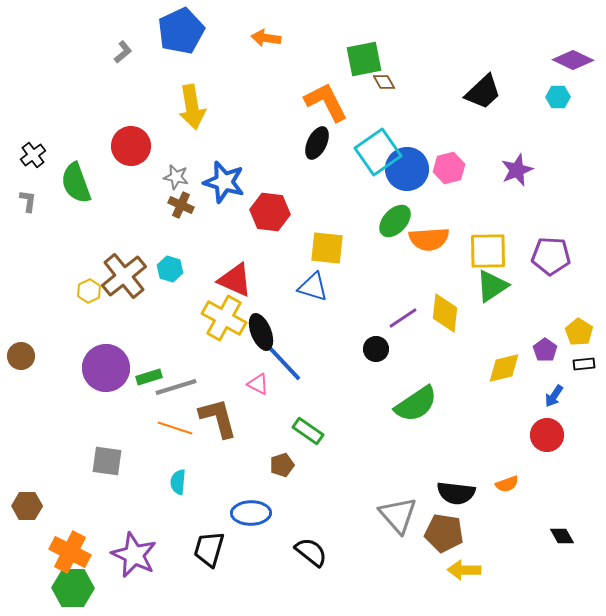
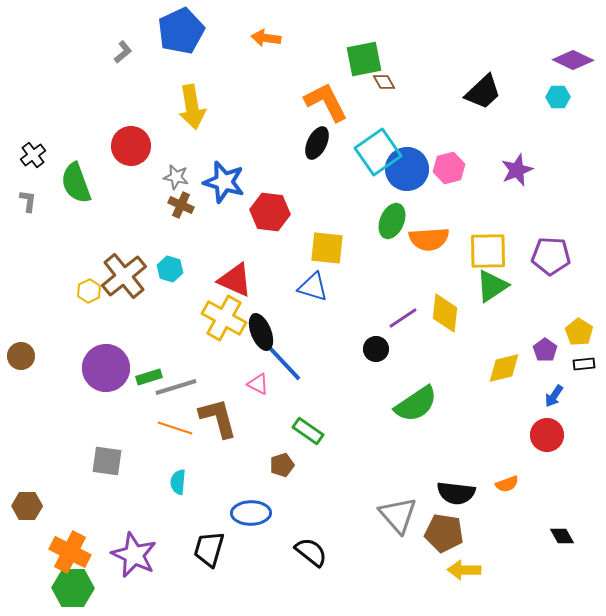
green ellipse at (395, 221): moved 3 px left; rotated 20 degrees counterclockwise
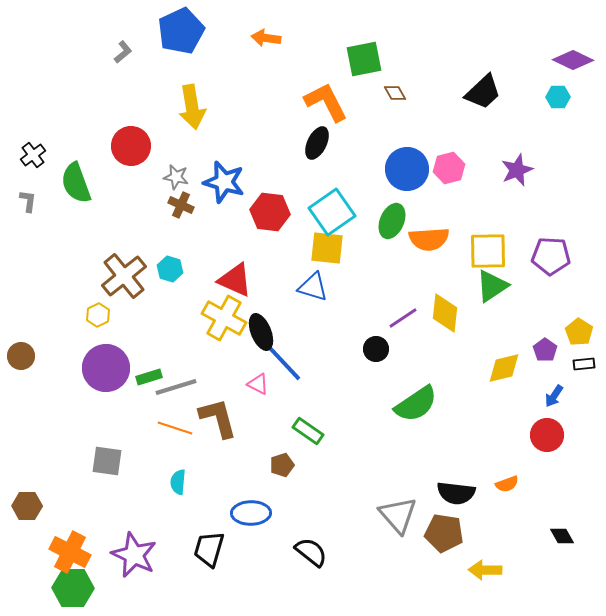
brown diamond at (384, 82): moved 11 px right, 11 px down
cyan square at (378, 152): moved 46 px left, 60 px down
yellow hexagon at (89, 291): moved 9 px right, 24 px down
yellow arrow at (464, 570): moved 21 px right
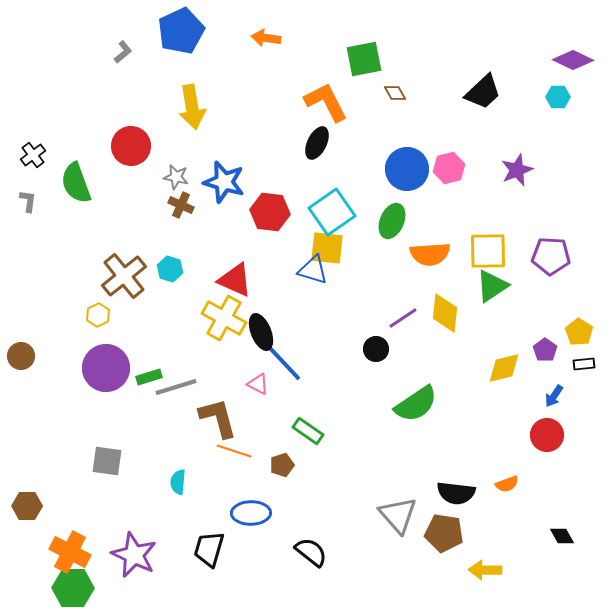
orange semicircle at (429, 239): moved 1 px right, 15 px down
blue triangle at (313, 287): moved 17 px up
orange line at (175, 428): moved 59 px right, 23 px down
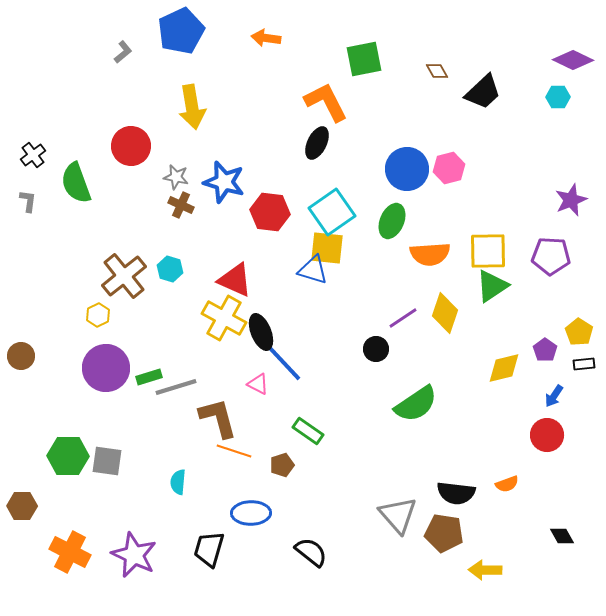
brown diamond at (395, 93): moved 42 px right, 22 px up
purple star at (517, 170): moved 54 px right, 30 px down
yellow diamond at (445, 313): rotated 12 degrees clockwise
brown hexagon at (27, 506): moved 5 px left
green hexagon at (73, 588): moved 5 px left, 132 px up
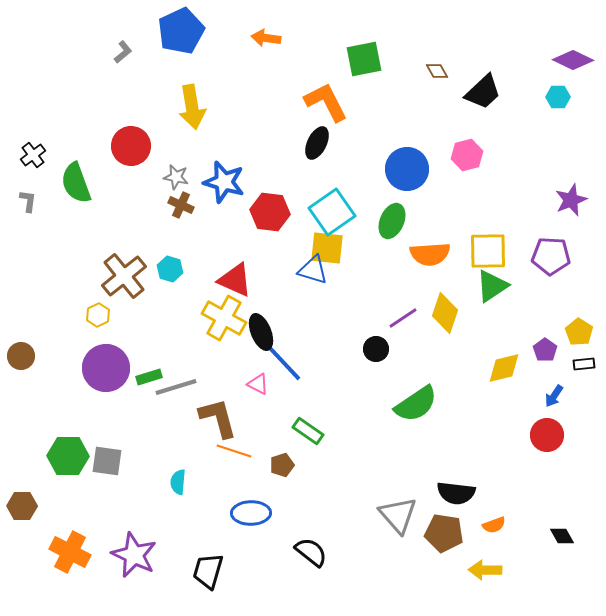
pink hexagon at (449, 168): moved 18 px right, 13 px up
orange semicircle at (507, 484): moved 13 px left, 41 px down
black trapezoid at (209, 549): moved 1 px left, 22 px down
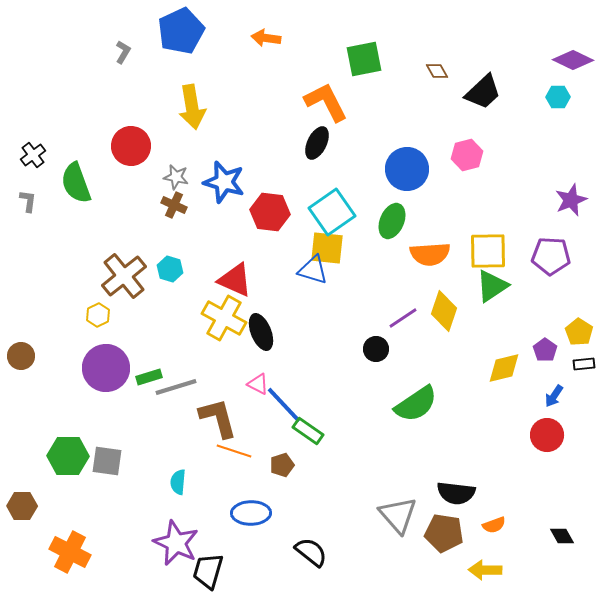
gray L-shape at (123, 52): rotated 20 degrees counterclockwise
brown cross at (181, 205): moved 7 px left
yellow diamond at (445, 313): moved 1 px left, 2 px up
blue line at (284, 363): moved 42 px down
purple star at (134, 555): moved 42 px right, 12 px up
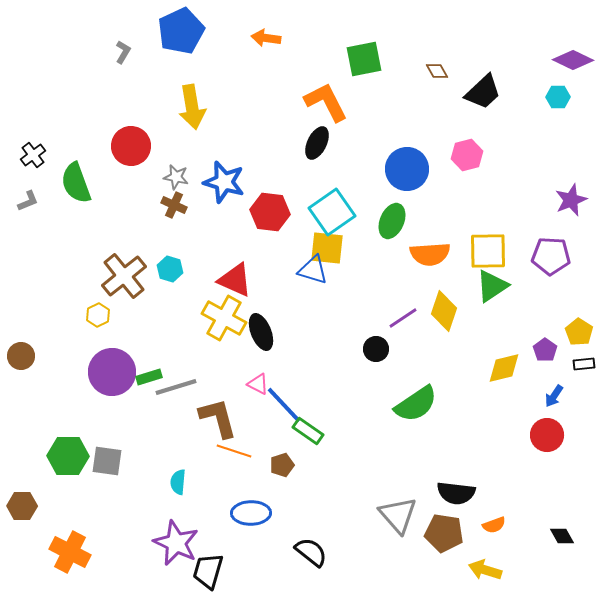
gray L-shape at (28, 201): rotated 60 degrees clockwise
purple circle at (106, 368): moved 6 px right, 4 px down
yellow arrow at (485, 570): rotated 16 degrees clockwise
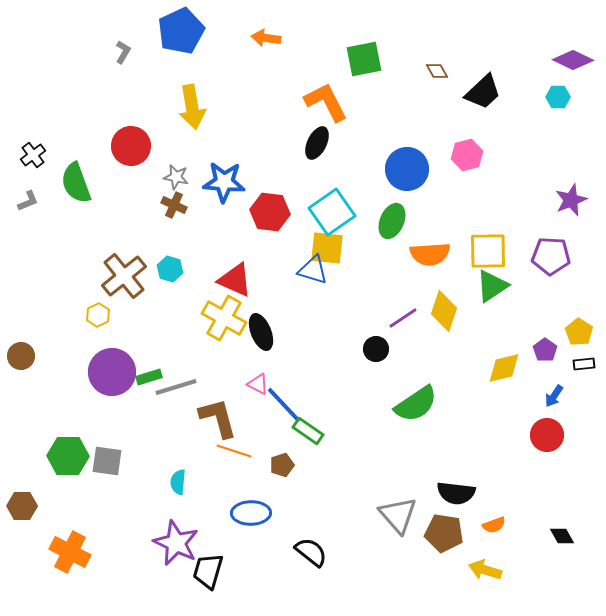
blue star at (224, 182): rotated 12 degrees counterclockwise
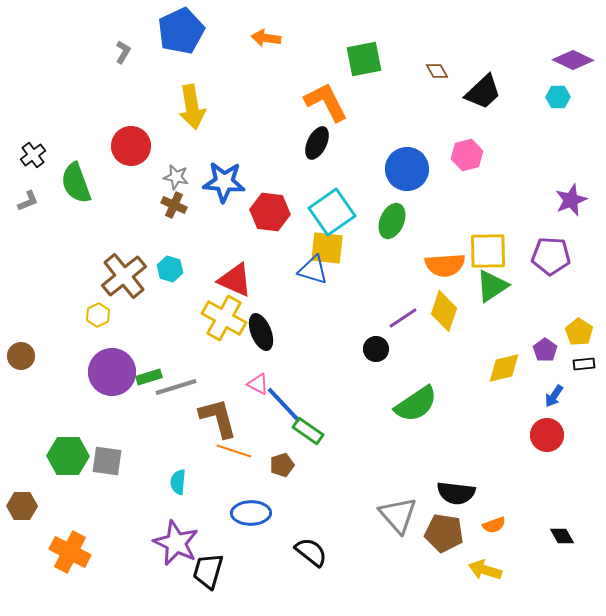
orange semicircle at (430, 254): moved 15 px right, 11 px down
